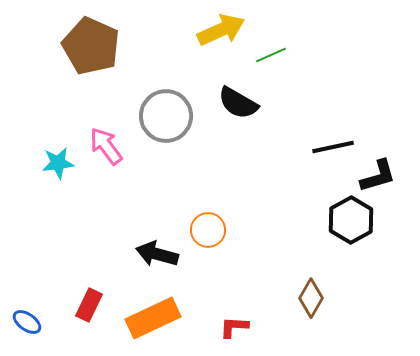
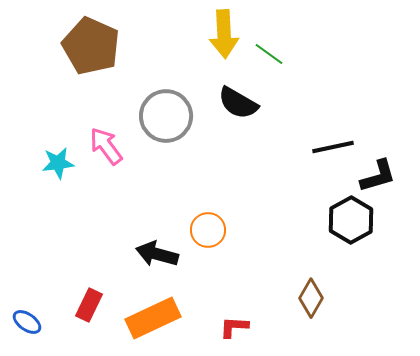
yellow arrow: moved 3 px right, 4 px down; rotated 111 degrees clockwise
green line: moved 2 px left, 1 px up; rotated 60 degrees clockwise
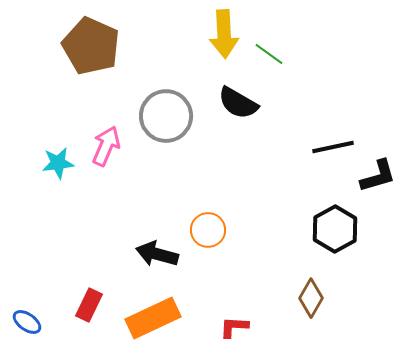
pink arrow: rotated 60 degrees clockwise
black hexagon: moved 16 px left, 9 px down
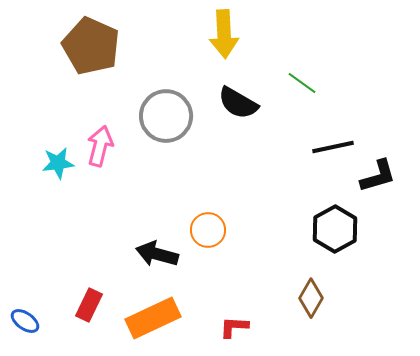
green line: moved 33 px right, 29 px down
pink arrow: moved 6 px left; rotated 9 degrees counterclockwise
blue ellipse: moved 2 px left, 1 px up
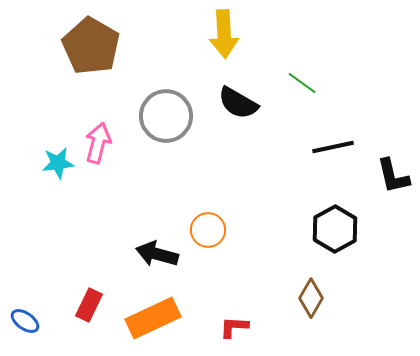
brown pentagon: rotated 6 degrees clockwise
pink arrow: moved 2 px left, 3 px up
black L-shape: moved 15 px right; rotated 93 degrees clockwise
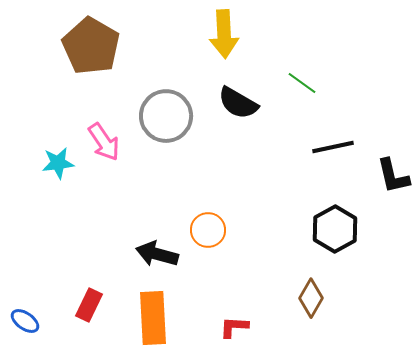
pink arrow: moved 6 px right, 1 px up; rotated 132 degrees clockwise
orange rectangle: rotated 68 degrees counterclockwise
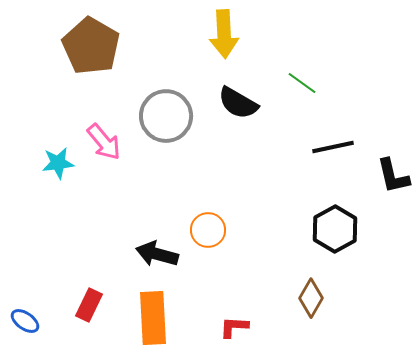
pink arrow: rotated 6 degrees counterclockwise
